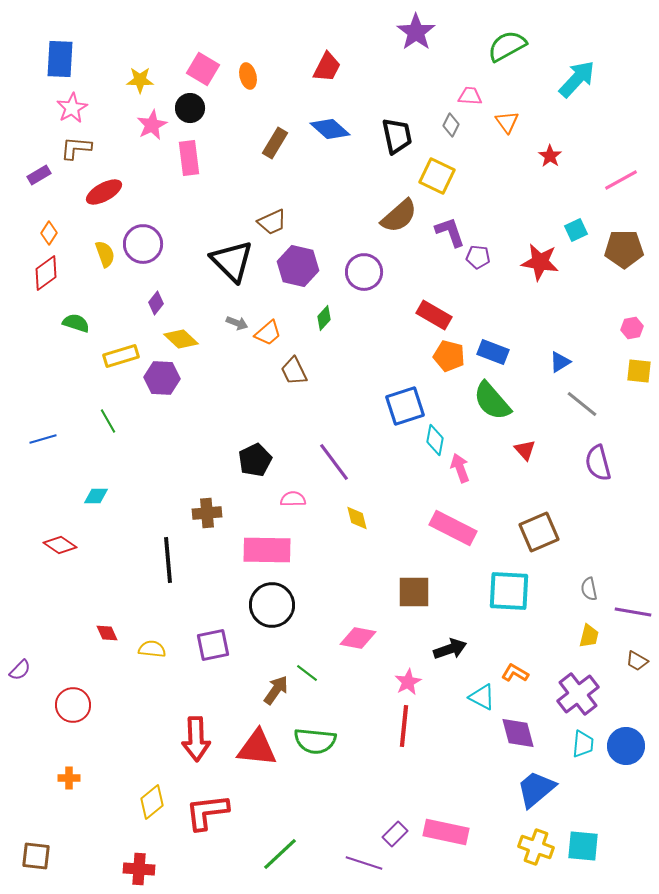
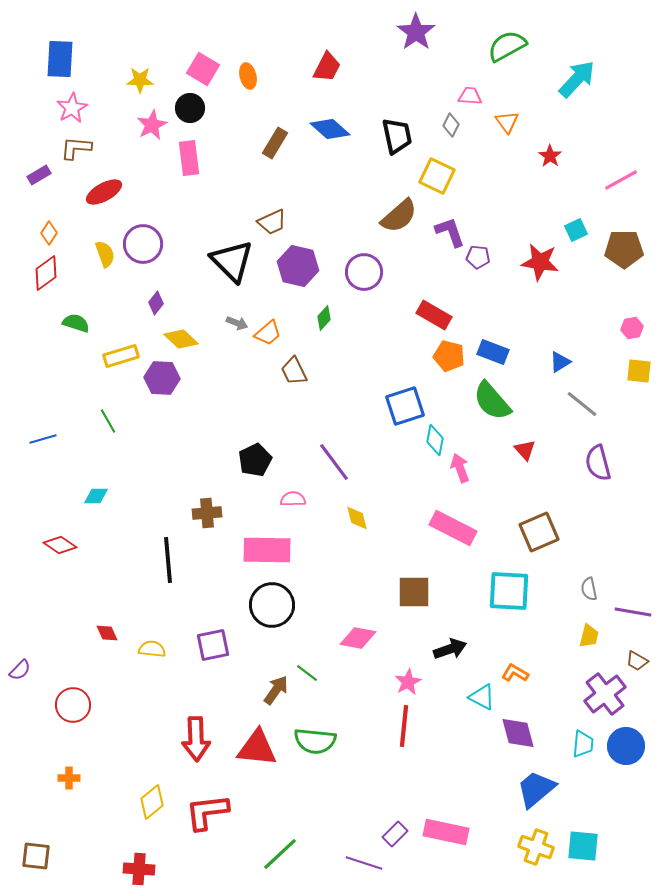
purple cross at (578, 694): moved 27 px right
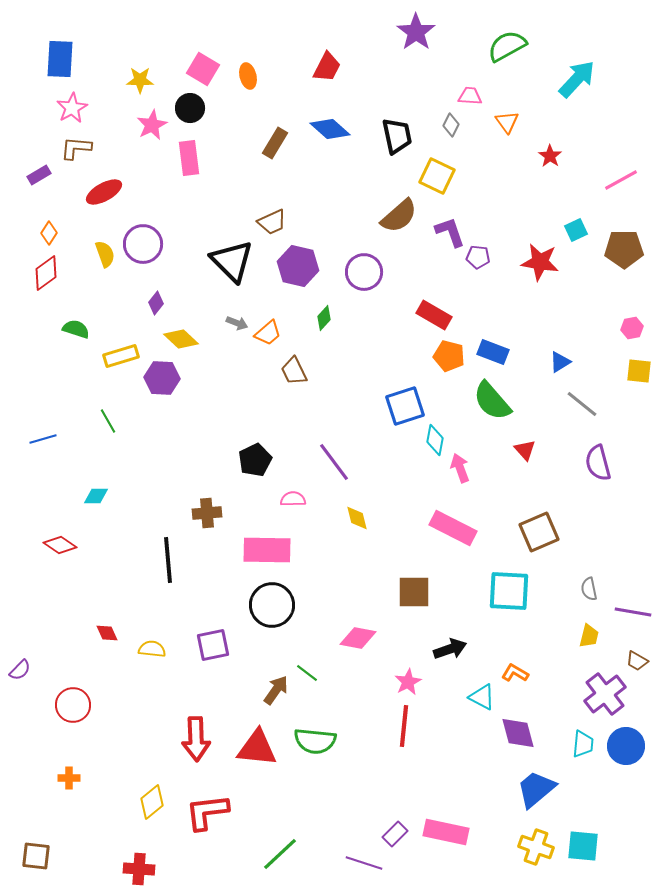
green semicircle at (76, 323): moved 6 px down
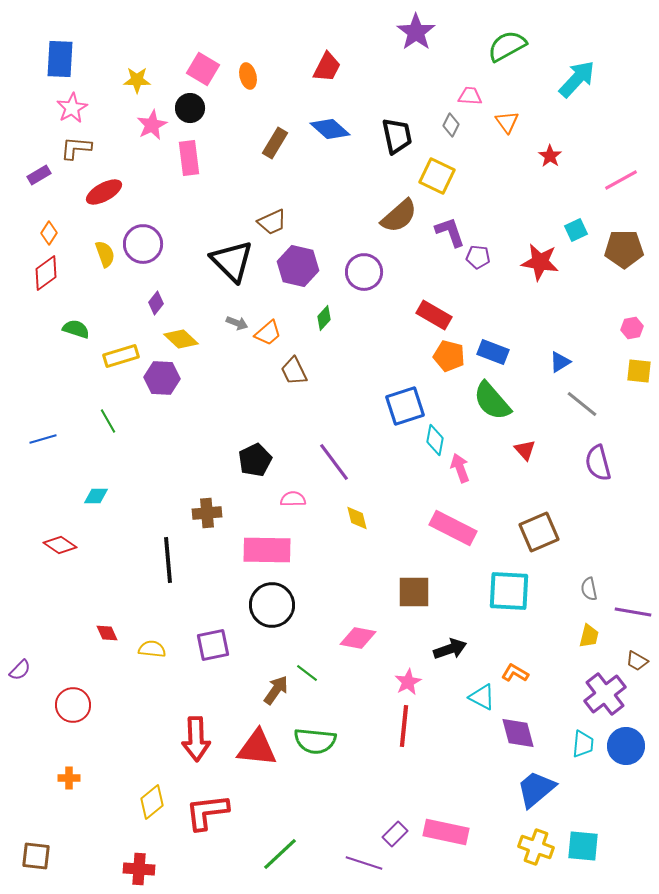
yellow star at (140, 80): moved 3 px left
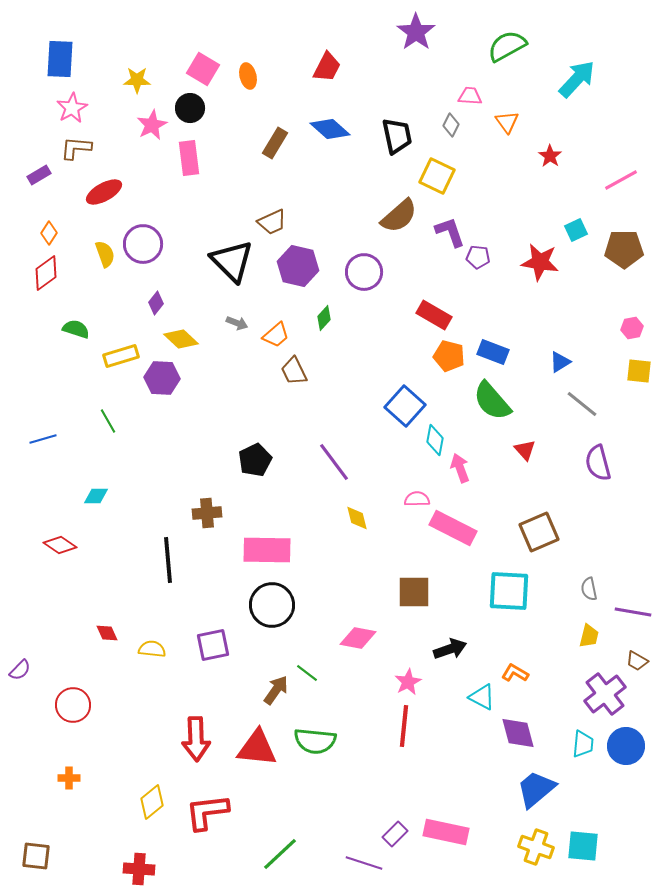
orange trapezoid at (268, 333): moved 8 px right, 2 px down
blue square at (405, 406): rotated 30 degrees counterclockwise
pink semicircle at (293, 499): moved 124 px right
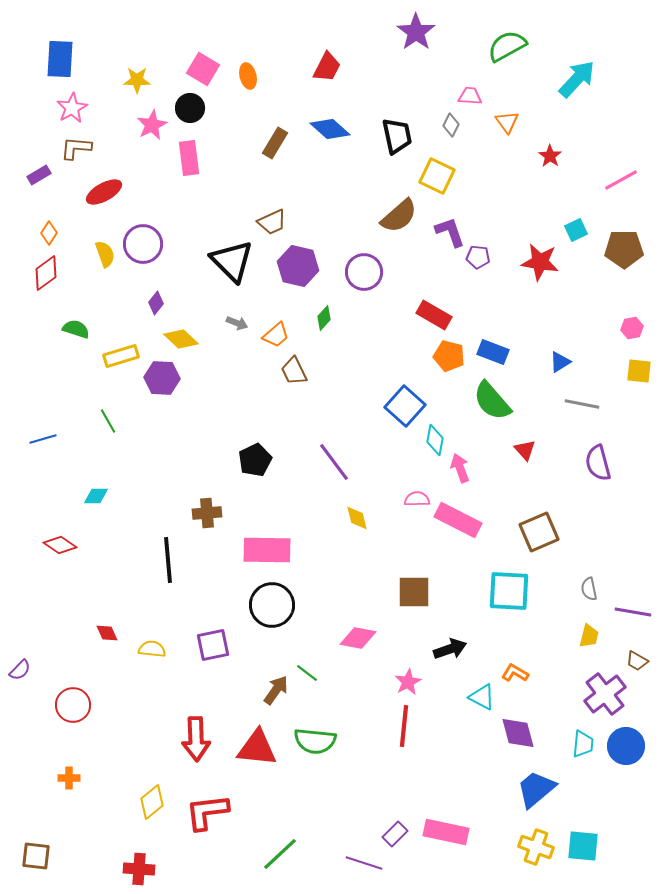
gray line at (582, 404): rotated 28 degrees counterclockwise
pink rectangle at (453, 528): moved 5 px right, 8 px up
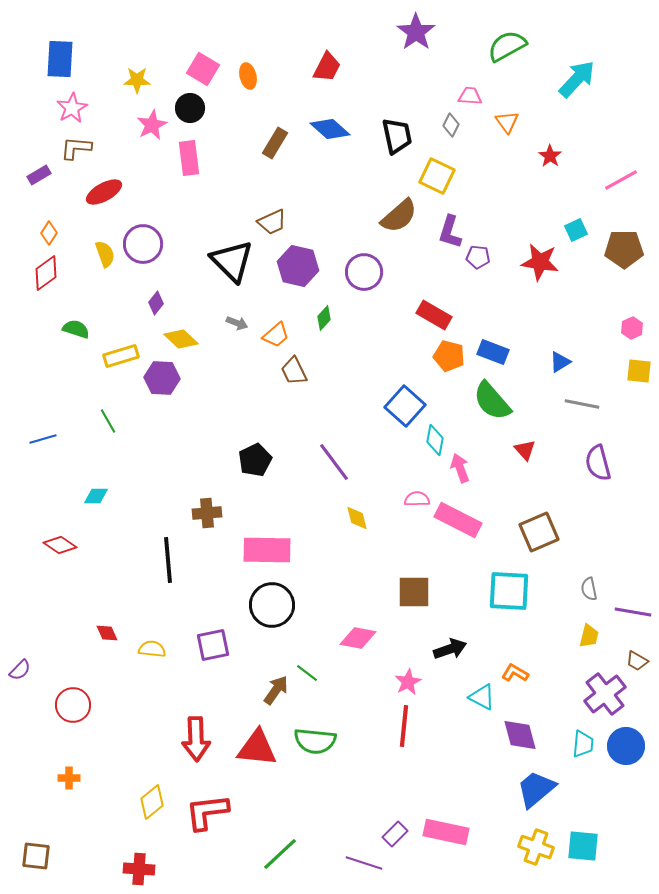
purple L-shape at (450, 232): rotated 144 degrees counterclockwise
pink hexagon at (632, 328): rotated 15 degrees counterclockwise
purple diamond at (518, 733): moved 2 px right, 2 px down
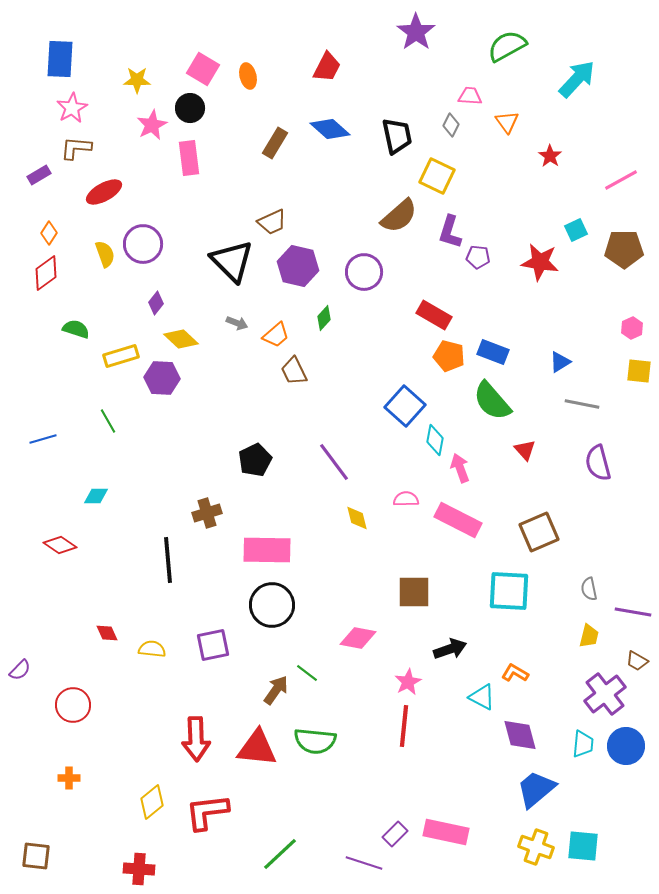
pink semicircle at (417, 499): moved 11 px left
brown cross at (207, 513): rotated 12 degrees counterclockwise
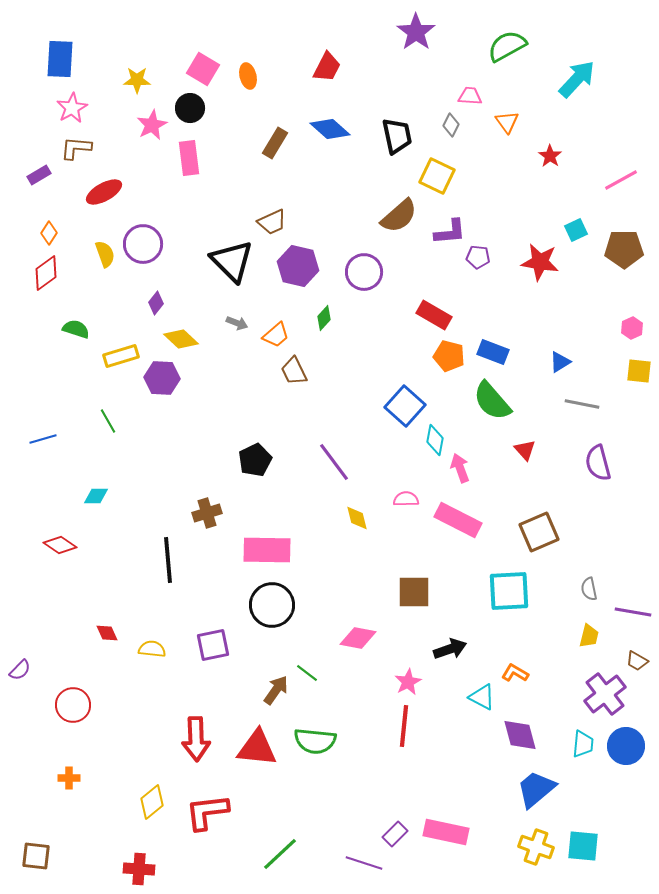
purple L-shape at (450, 232): rotated 112 degrees counterclockwise
cyan square at (509, 591): rotated 6 degrees counterclockwise
